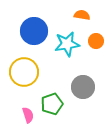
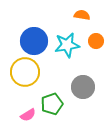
blue circle: moved 10 px down
cyan star: moved 1 px down
yellow circle: moved 1 px right
pink semicircle: rotated 77 degrees clockwise
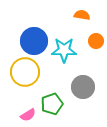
cyan star: moved 3 px left, 5 px down; rotated 10 degrees clockwise
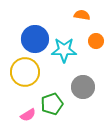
blue circle: moved 1 px right, 2 px up
